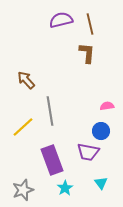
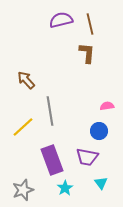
blue circle: moved 2 px left
purple trapezoid: moved 1 px left, 5 px down
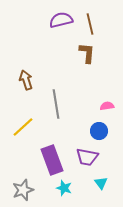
brown arrow: rotated 24 degrees clockwise
gray line: moved 6 px right, 7 px up
cyan star: moved 1 px left; rotated 21 degrees counterclockwise
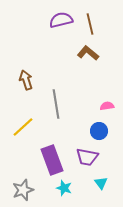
brown L-shape: moved 1 px right; rotated 55 degrees counterclockwise
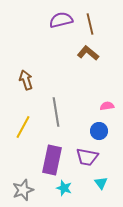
gray line: moved 8 px down
yellow line: rotated 20 degrees counterclockwise
purple rectangle: rotated 32 degrees clockwise
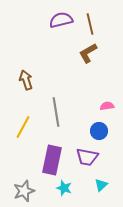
brown L-shape: rotated 70 degrees counterclockwise
cyan triangle: moved 2 px down; rotated 24 degrees clockwise
gray star: moved 1 px right, 1 px down
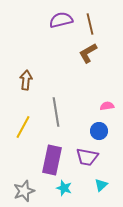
brown arrow: rotated 24 degrees clockwise
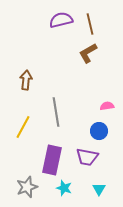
cyan triangle: moved 2 px left, 4 px down; rotated 16 degrees counterclockwise
gray star: moved 3 px right, 4 px up
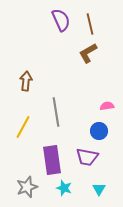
purple semicircle: rotated 80 degrees clockwise
brown arrow: moved 1 px down
purple rectangle: rotated 20 degrees counterclockwise
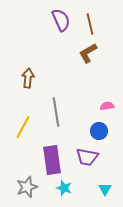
brown arrow: moved 2 px right, 3 px up
cyan triangle: moved 6 px right
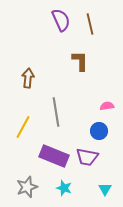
brown L-shape: moved 8 px left, 8 px down; rotated 120 degrees clockwise
purple rectangle: moved 2 px right, 4 px up; rotated 60 degrees counterclockwise
